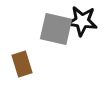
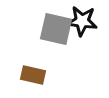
brown rectangle: moved 11 px right, 11 px down; rotated 60 degrees counterclockwise
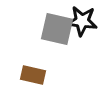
gray square: moved 1 px right
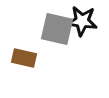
brown rectangle: moved 9 px left, 17 px up
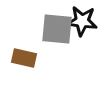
gray square: rotated 8 degrees counterclockwise
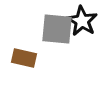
black star: rotated 24 degrees clockwise
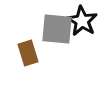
brown rectangle: moved 4 px right, 5 px up; rotated 60 degrees clockwise
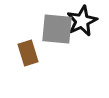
black star: rotated 16 degrees clockwise
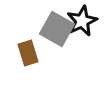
gray square: rotated 24 degrees clockwise
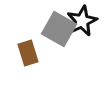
gray square: moved 2 px right
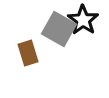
black star: moved 1 px right, 1 px up; rotated 12 degrees counterclockwise
